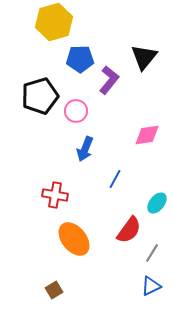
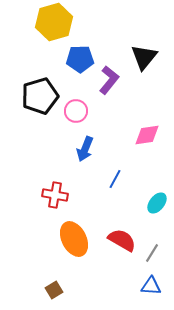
red semicircle: moved 7 px left, 10 px down; rotated 96 degrees counterclockwise
orange ellipse: rotated 12 degrees clockwise
blue triangle: rotated 30 degrees clockwise
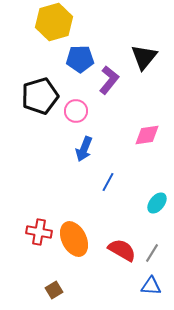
blue arrow: moved 1 px left
blue line: moved 7 px left, 3 px down
red cross: moved 16 px left, 37 px down
red semicircle: moved 10 px down
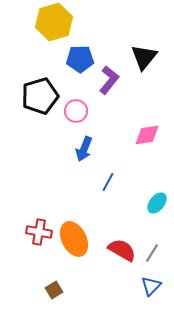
blue triangle: rotated 50 degrees counterclockwise
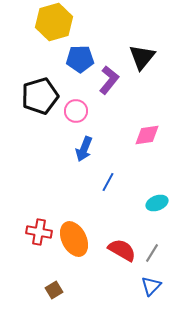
black triangle: moved 2 px left
cyan ellipse: rotated 30 degrees clockwise
